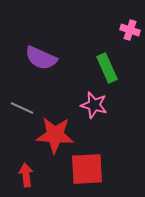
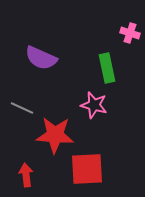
pink cross: moved 3 px down
green rectangle: rotated 12 degrees clockwise
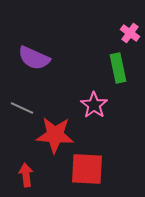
pink cross: rotated 18 degrees clockwise
purple semicircle: moved 7 px left
green rectangle: moved 11 px right
pink star: rotated 20 degrees clockwise
red square: rotated 6 degrees clockwise
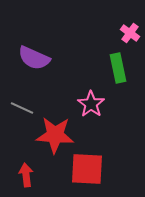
pink star: moved 3 px left, 1 px up
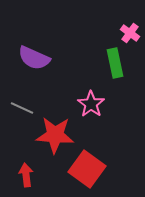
green rectangle: moved 3 px left, 5 px up
red square: rotated 33 degrees clockwise
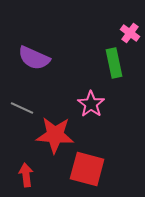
green rectangle: moved 1 px left
red square: rotated 21 degrees counterclockwise
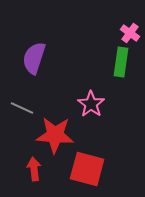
purple semicircle: rotated 84 degrees clockwise
green rectangle: moved 7 px right, 1 px up; rotated 20 degrees clockwise
red arrow: moved 8 px right, 6 px up
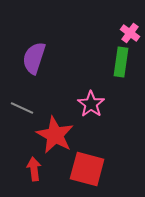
red star: rotated 24 degrees clockwise
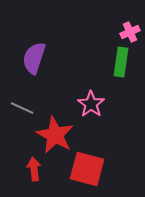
pink cross: moved 1 px up; rotated 30 degrees clockwise
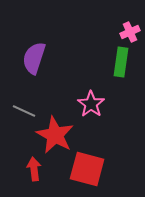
gray line: moved 2 px right, 3 px down
